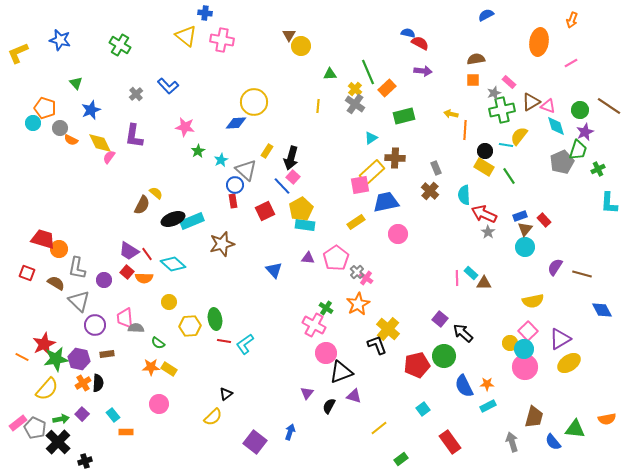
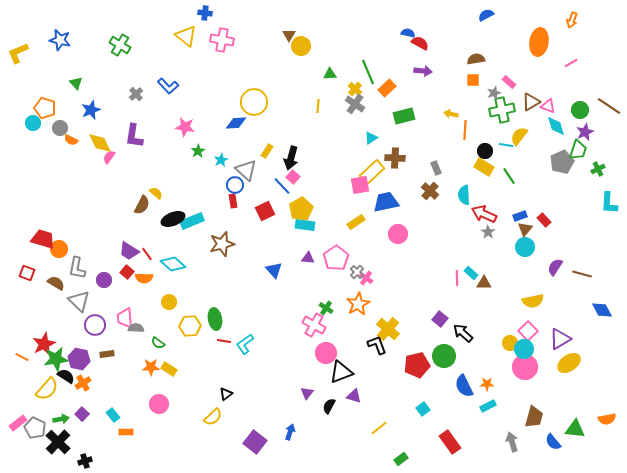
black semicircle at (98, 383): moved 32 px left, 7 px up; rotated 60 degrees counterclockwise
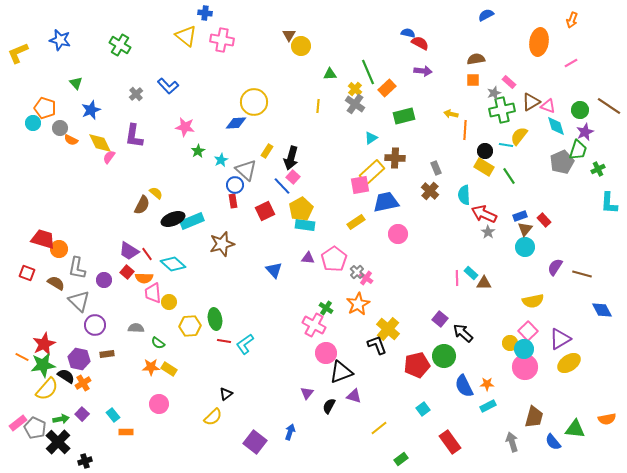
pink pentagon at (336, 258): moved 2 px left, 1 px down
pink trapezoid at (125, 318): moved 28 px right, 25 px up
green star at (56, 359): moved 13 px left, 6 px down
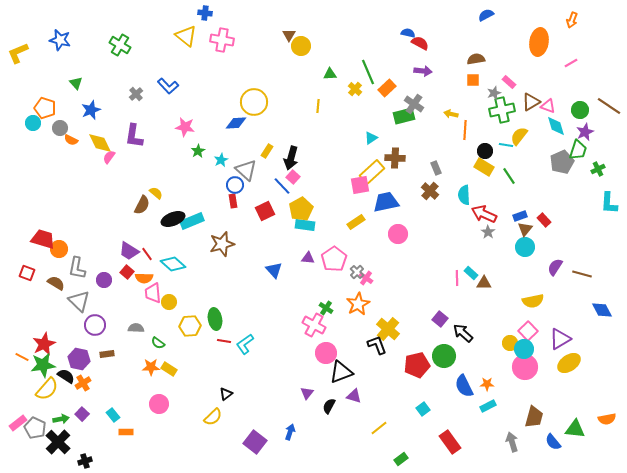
gray cross at (355, 104): moved 59 px right
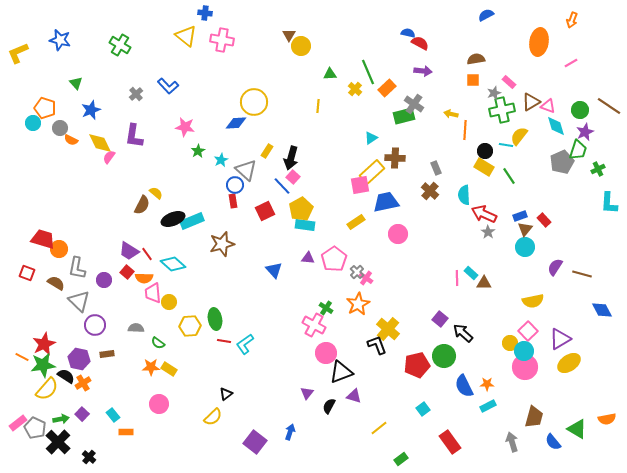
cyan circle at (524, 349): moved 2 px down
green triangle at (575, 429): moved 2 px right; rotated 25 degrees clockwise
black cross at (85, 461): moved 4 px right, 4 px up; rotated 32 degrees counterclockwise
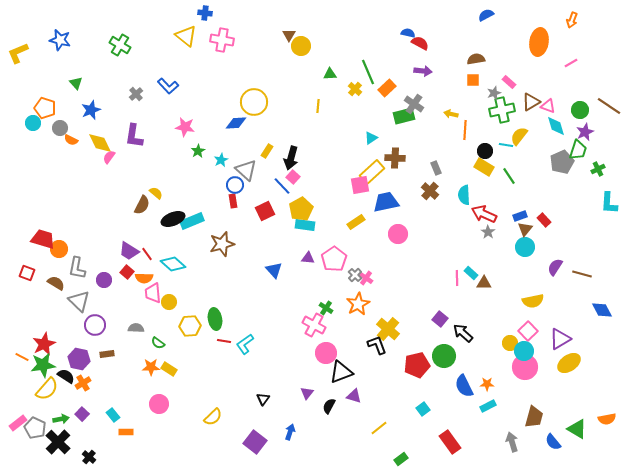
gray cross at (357, 272): moved 2 px left, 3 px down
black triangle at (226, 394): moved 37 px right, 5 px down; rotated 16 degrees counterclockwise
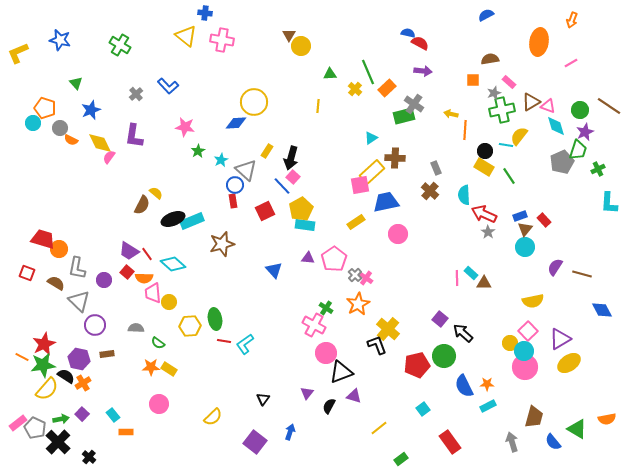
brown semicircle at (476, 59): moved 14 px right
